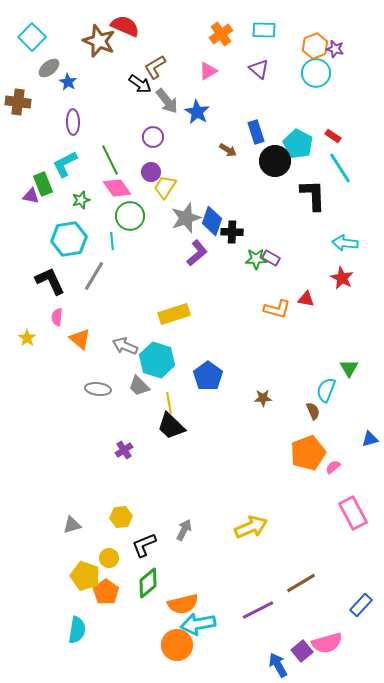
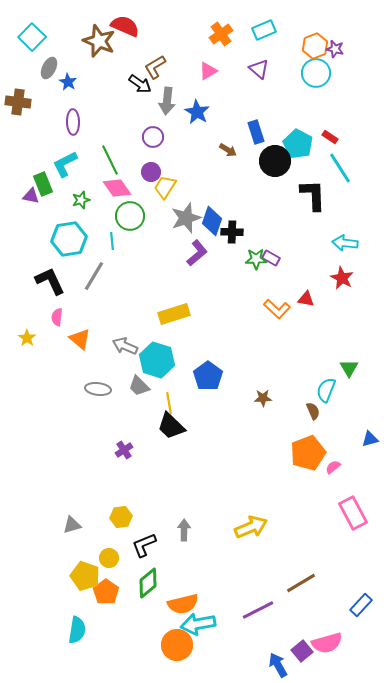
cyan rectangle at (264, 30): rotated 25 degrees counterclockwise
gray ellipse at (49, 68): rotated 25 degrees counterclockwise
gray arrow at (167, 101): rotated 44 degrees clockwise
red rectangle at (333, 136): moved 3 px left, 1 px down
orange L-shape at (277, 309): rotated 28 degrees clockwise
gray arrow at (184, 530): rotated 25 degrees counterclockwise
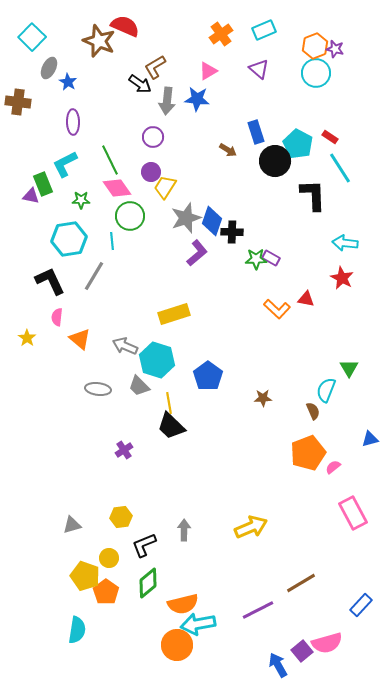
blue star at (197, 112): moved 13 px up; rotated 25 degrees counterclockwise
green star at (81, 200): rotated 18 degrees clockwise
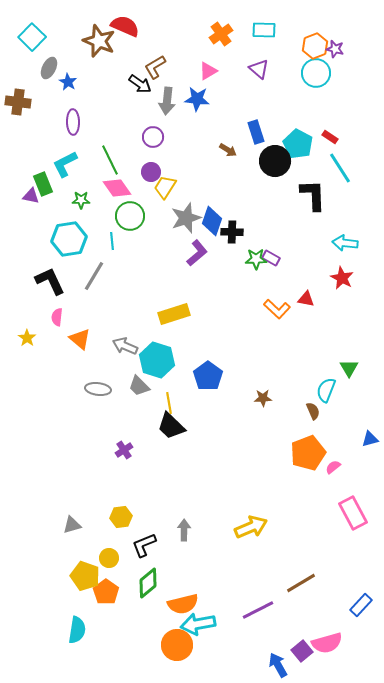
cyan rectangle at (264, 30): rotated 25 degrees clockwise
